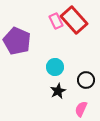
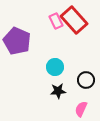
black star: rotated 21 degrees clockwise
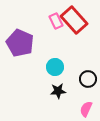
purple pentagon: moved 3 px right, 2 px down
black circle: moved 2 px right, 1 px up
pink semicircle: moved 5 px right
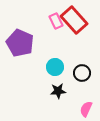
black circle: moved 6 px left, 6 px up
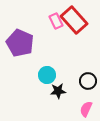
cyan circle: moved 8 px left, 8 px down
black circle: moved 6 px right, 8 px down
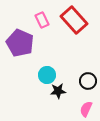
pink rectangle: moved 14 px left, 1 px up
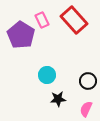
purple pentagon: moved 1 px right, 8 px up; rotated 8 degrees clockwise
black star: moved 8 px down
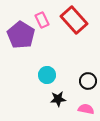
pink semicircle: rotated 77 degrees clockwise
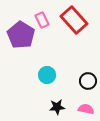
black star: moved 1 px left, 8 px down
